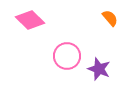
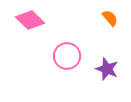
purple star: moved 8 px right
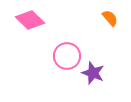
purple star: moved 14 px left, 4 px down
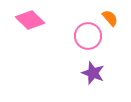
pink circle: moved 21 px right, 20 px up
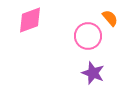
pink diamond: rotated 64 degrees counterclockwise
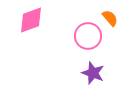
pink diamond: moved 1 px right
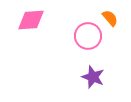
pink diamond: rotated 16 degrees clockwise
purple star: moved 4 px down
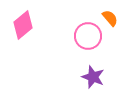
pink diamond: moved 8 px left, 5 px down; rotated 36 degrees counterclockwise
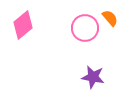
pink circle: moved 3 px left, 8 px up
purple star: rotated 10 degrees counterclockwise
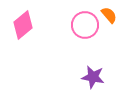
orange semicircle: moved 1 px left, 3 px up
pink circle: moved 3 px up
